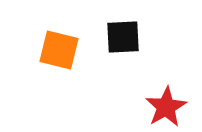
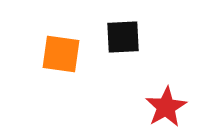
orange square: moved 2 px right, 4 px down; rotated 6 degrees counterclockwise
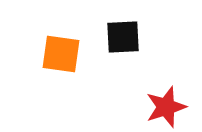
red star: rotated 12 degrees clockwise
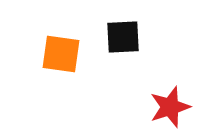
red star: moved 4 px right
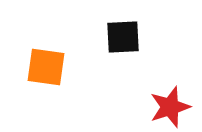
orange square: moved 15 px left, 13 px down
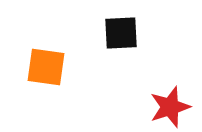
black square: moved 2 px left, 4 px up
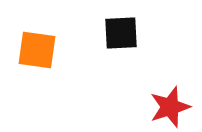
orange square: moved 9 px left, 17 px up
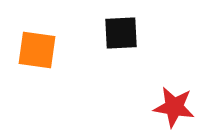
red star: moved 4 px right; rotated 27 degrees clockwise
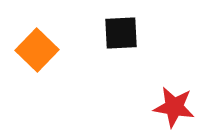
orange square: rotated 36 degrees clockwise
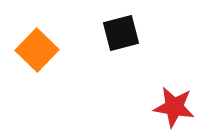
black square: rotated 12 degrees counterclockwise
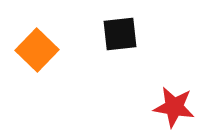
black square: moved 1 px left, 1 px down; rotated 9 degrees clockwise
